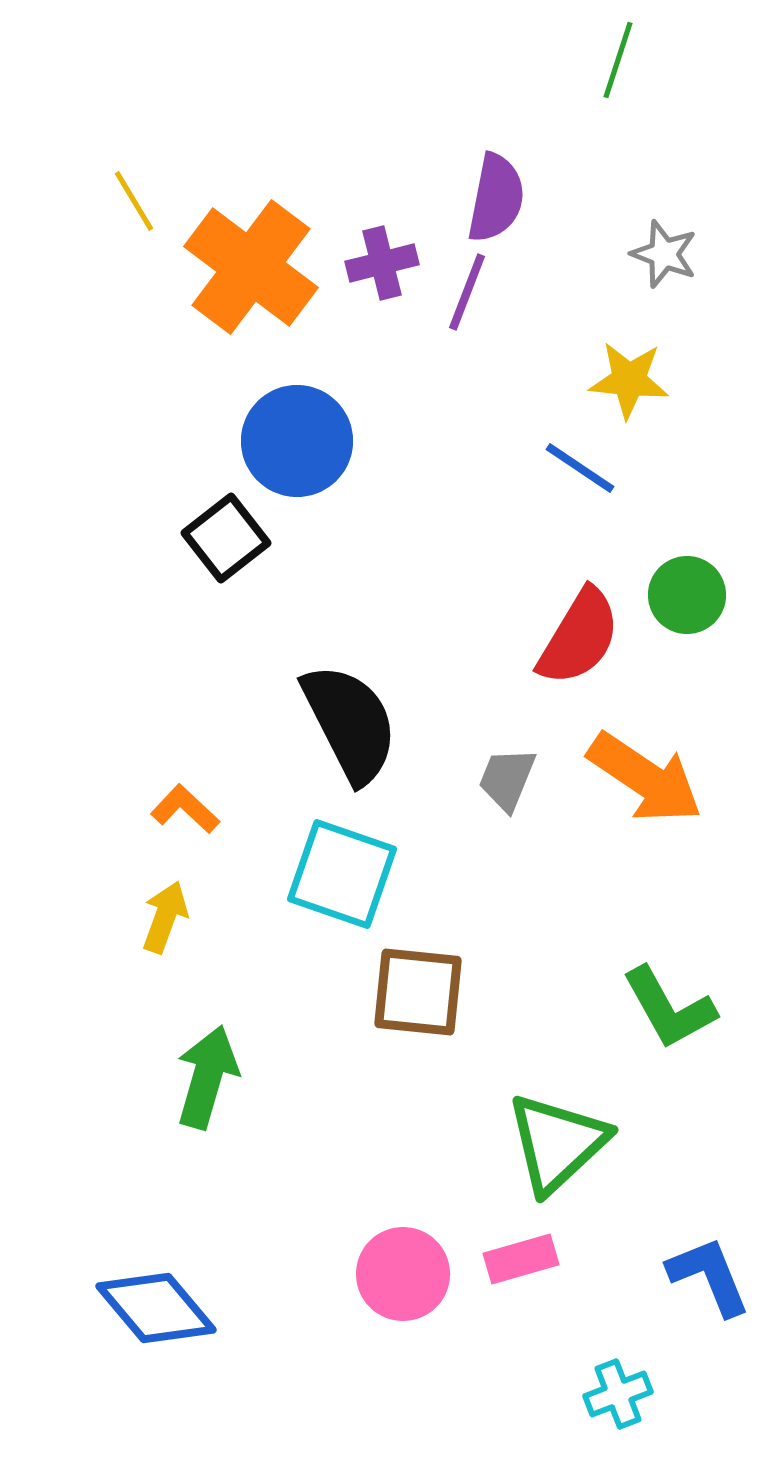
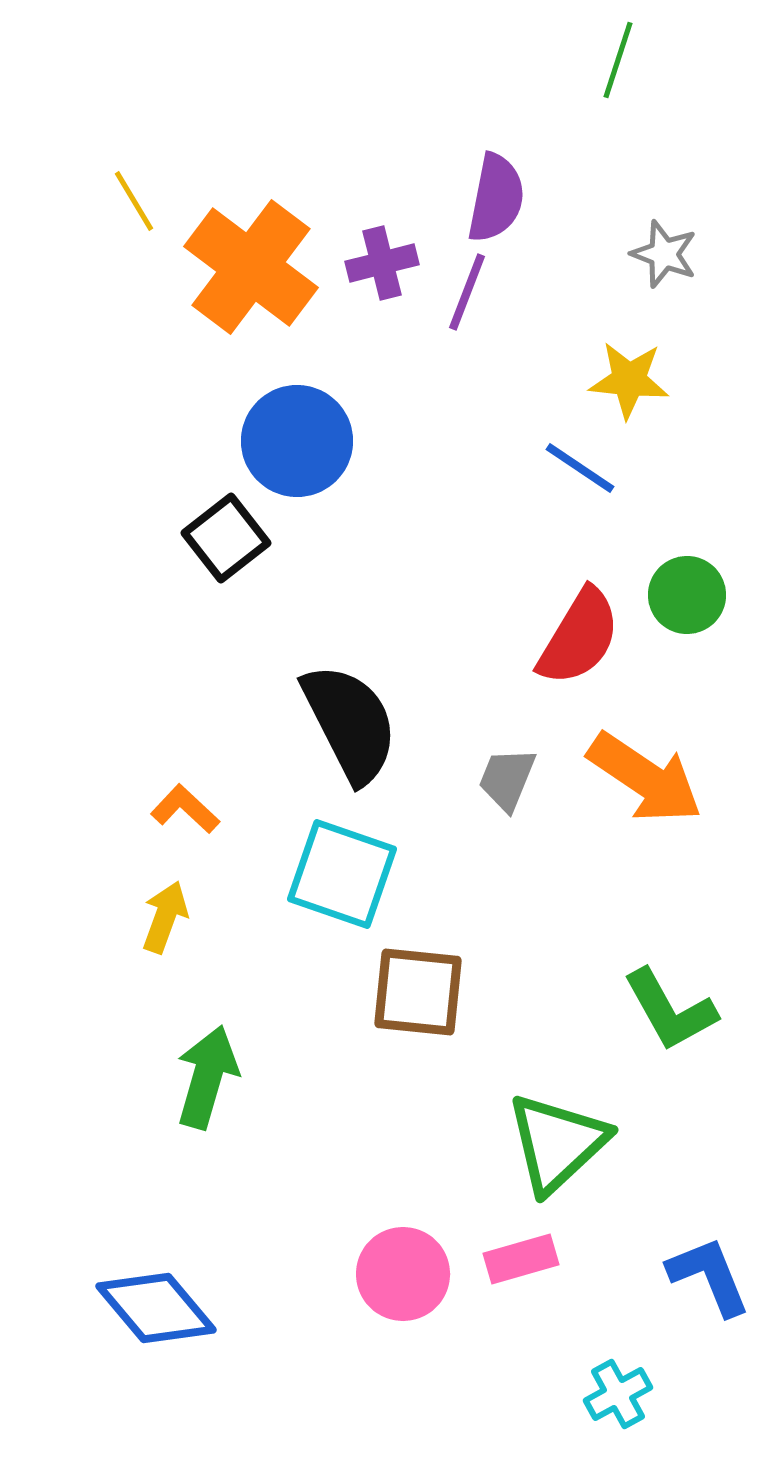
green L-shape: moved 1 px right, 2 px down
cyan cross: rotated 8 degrees counterclockwise
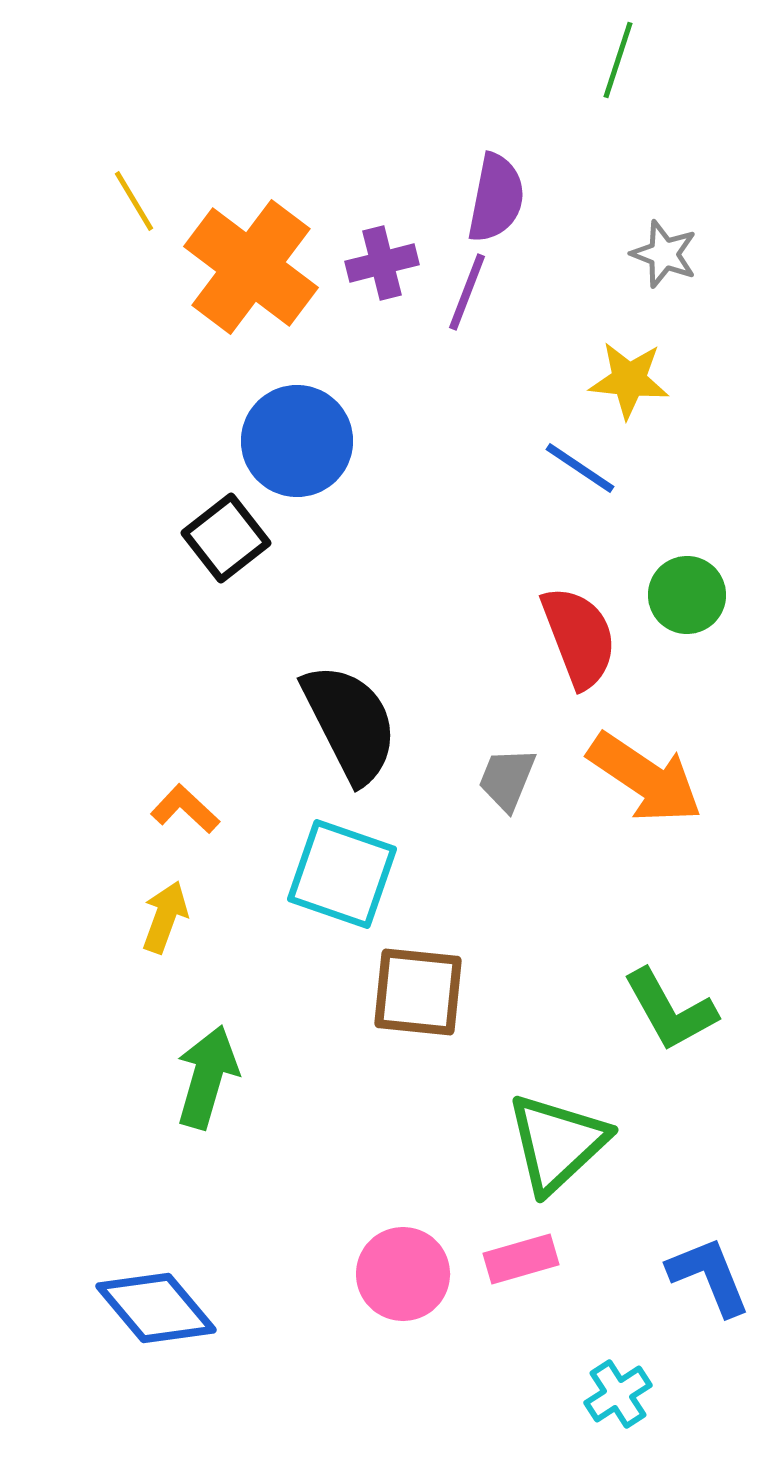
red semicircle: rotated 52 degrees counterclockwise
cyan cross: rotated 4 degrees counterclockwise
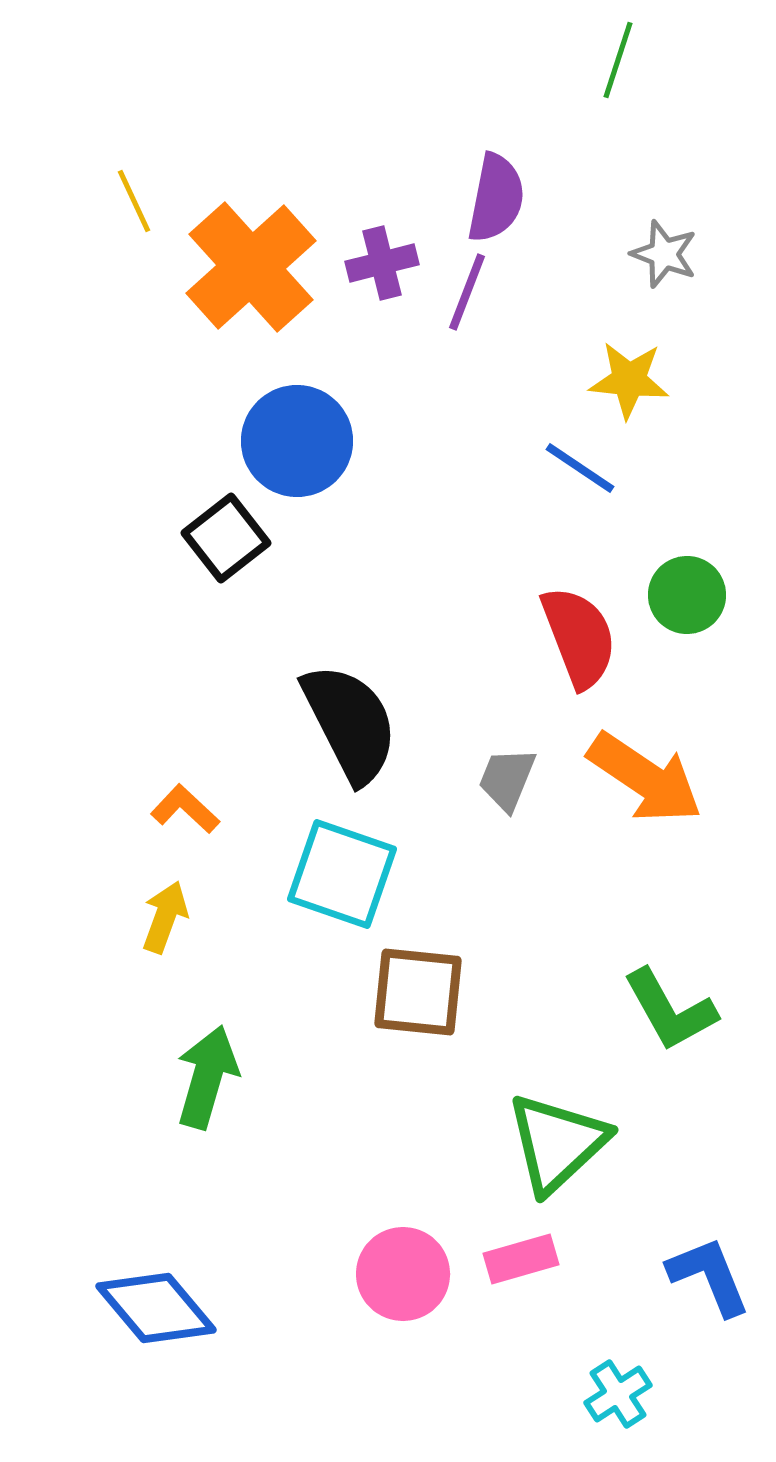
yellow line: rotated 6 degrees clockwise
orange cross: rotated 11 degrees clockwise
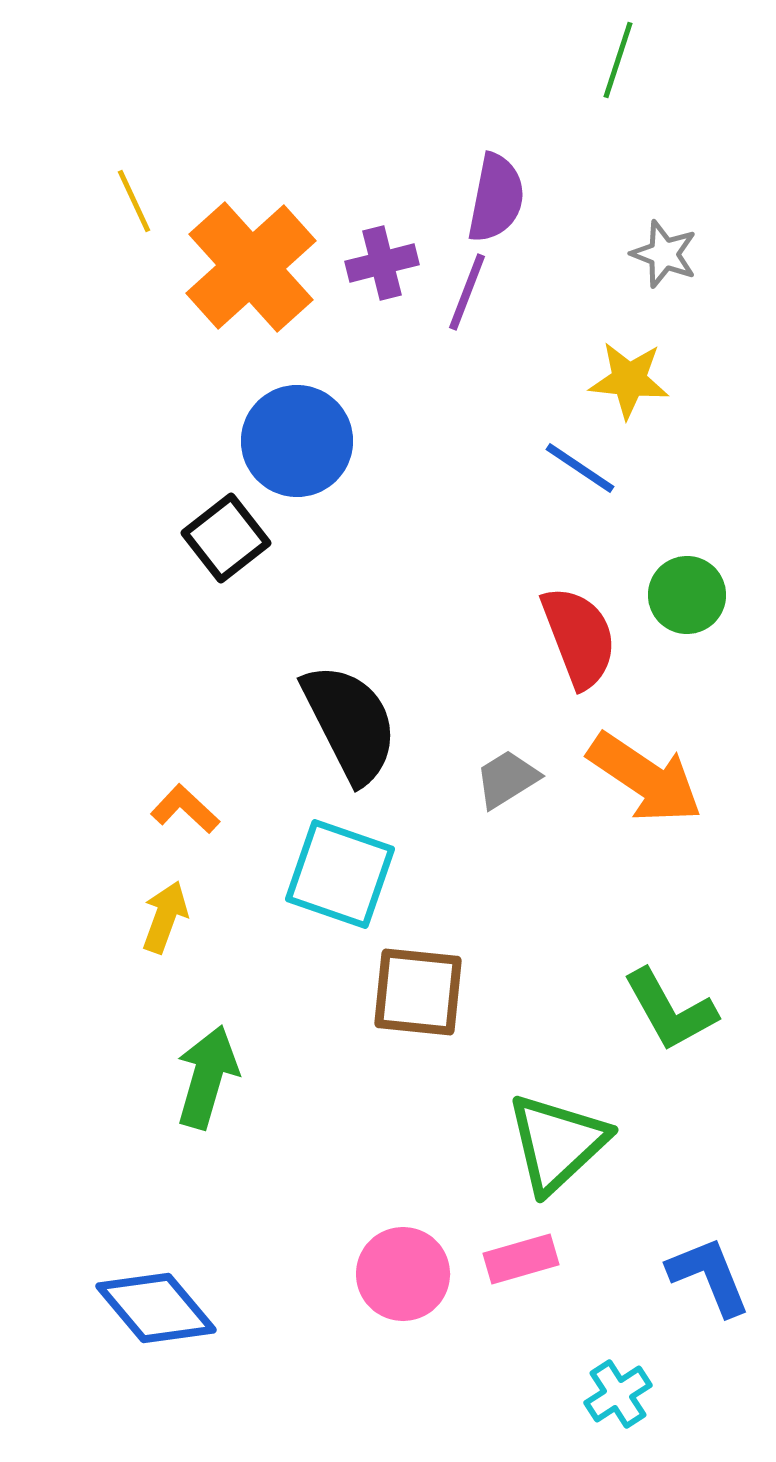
gray trapezoid: rotated 36 degrees clockwise
cyan square: moved 2 px left
